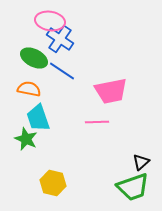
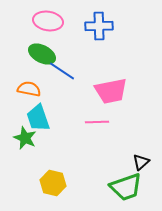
pink ellipse: moved 2 px left
blue cross: moved 39 px right, 13 px up; rotated 36 degrees counterclockwise
green ellipse: moved 8 px right, 4 px up
green star: moved 1 px left, 1 px up
green trapezoid: moved 7 px left
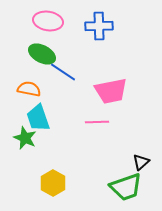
blue line: moved 1 px right, 1 px down
yellow hexagon: rotated 15 degrees clockwise
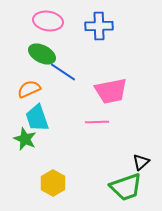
orange semicircle: rotated 35 degrees counterclockwise
cyan trapezoid: moved 1 px left
green star: moved 1 px down
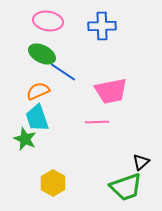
blue cross: moved 3 px right
orange semicircle: moved 9 px right, 2 px down
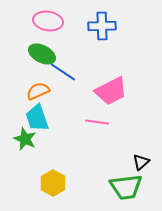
pink trapezoid: rotated 16 degrees counterclockwise
pink line: rotated 10 degrees clockwise
green trapezoid: rotated 12 degrees clockwise
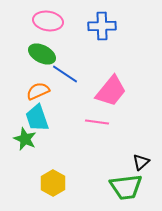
blue line: moved 2 px right, 2 px down
pink trapezoid: rotated 24 degrees counterclockwise
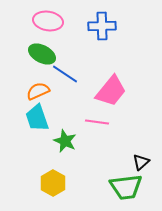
green star: moved 40 px right, 2 px down
